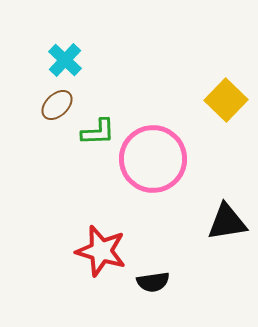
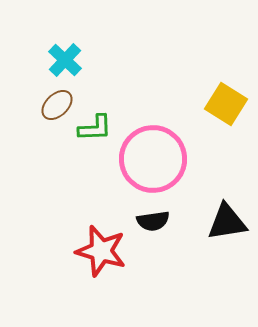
yellow square: moved 4 px down; rotated 12 degrees counterclockwise
green L-shape: moved 3 px left, 4 px up
black semicircle: moved 61 px up
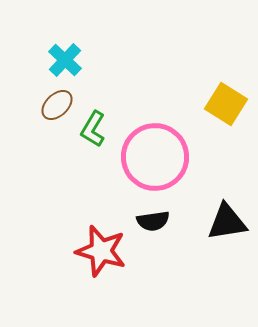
green L-shape: moved 2 px left, 1 px down; rotated 123 degrees clockwise
pink circle: moved 2 px right, 2 px up
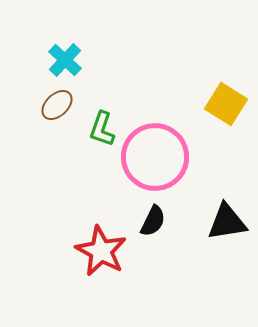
green L-shape: moved 9 px right; rotated 12 degrees counterclockwise
black semicircle: rotated 56 degrees counterclockwise
red star: rotated 12 degrees clockwise
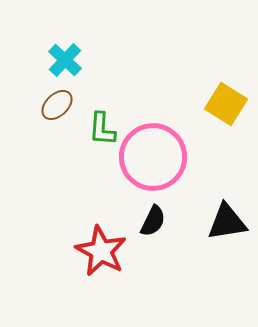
green L-shape: rotated 15 degrees counterclockwise
pink circle: moved 2 px left
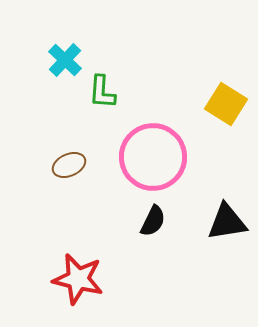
brown ellipse: moved 12 px right, 60 px down; rotated 20 degrees clockwise
green L-shape: moved 37 px up
red star: moved 23 px left, 28 px down; rotated 15 degrees counterclockwise
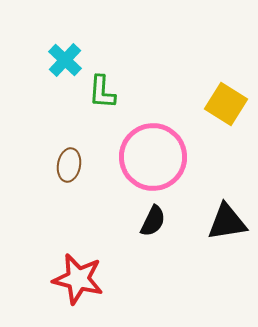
brown ellipse: rotated 56 degrees counterclockwise
